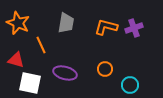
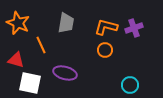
orange circle: moved 19 px up
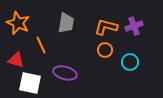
purple cross: moved 2 px up
cyan circle: moved 23 px up
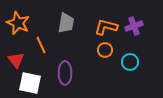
red triangle: rotated 36 degrees clockwise
purple ellipse: rotated 75 degrees clockwise
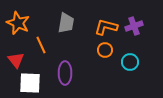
white square: rotated 10 degrees counterclockwise
